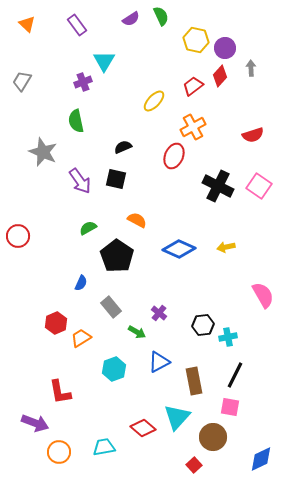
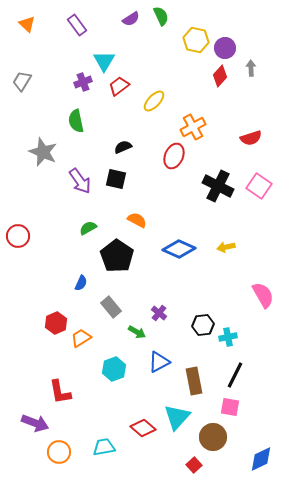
red trapezoid at (193, 86): moved 74 px left
red semicircle at (253, 135): moved 2 px left, 3 px down
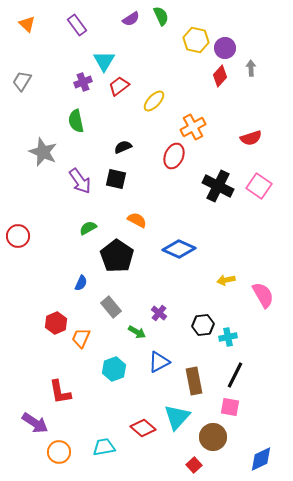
yellow arrow at (226, 247): moved 33 px down
orange trapezoid at (81, 338): rotated 35 degrees counterclockwise
purple arrow at (35, 423): rotated 12 degrees clockwise
